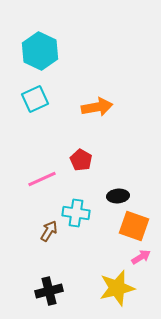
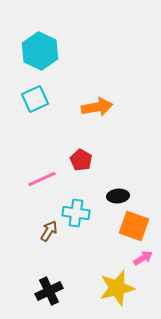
pink arrow: moved 2 px right, 1 px down
black cross: rotated 12 degrees counterclockwise
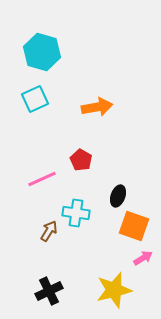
cyan hexagon: moved 2 px right, 1 px down; rotated 9 degrees counterclockwise
black ellipse: rotated 65 degrees counterclockwise
yellow star: moved 3 px left, 2 px down
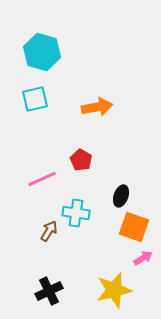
cyan square: rotated 12 degrees clockwise
black ellipse: moved 3 px right
orange square: moved 1 px down
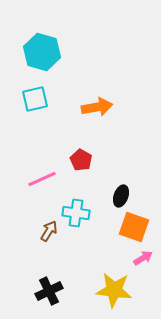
yellow star: rotated 21 degrees clockwise
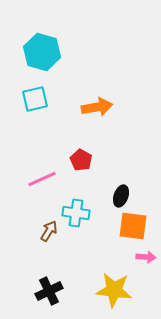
orange square: moved 1 px left, 1 px up; rotated 12 degrees counterclockwise
pink arrow: moved 3 px right, 1 px up; rotated 36 degrees clockwise
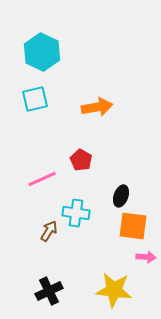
cyan hexagon: rotated 9 degrees clockwise
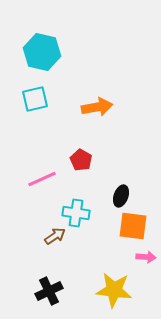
cyan hexagon: rotated 12 degrees counterclockwise
brown arrow: moved 6 px right, 5 px down; rotated 25 degrees clockwise
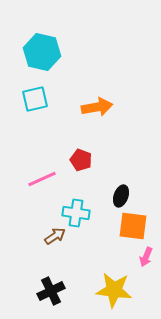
red pentagon: rotated 10 degrees counterclockwise
pink arrow: rotated 108 degrees clockwise
black cross: moved 2 px right
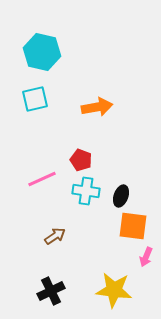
cyan cross: moved 10 px right, 22 px up
